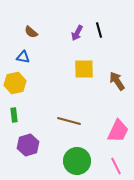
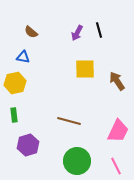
yellow square: moved 1 px right
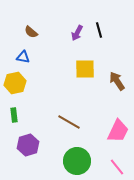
brown line: moved 1 px down; rotated 15 degrees clockwise
pink line: moved 1 px right, 1 px down; rotated 12 degrees counterclockwise
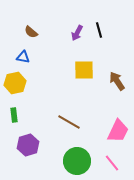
yellow square: moved 1 px left, 1 px down
pink line: moved 5 px left, 4 px up
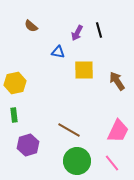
brown semicircle: moved 6 px up
blue triangle: moved 35 px right, 5 px up
brown line: moved 8 px down
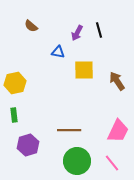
brown line: rotated 30 degrees counterclockwise
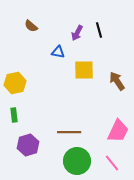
brown line: moved 2 px down
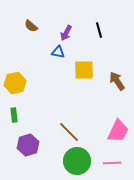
purple arrow: moved 11 px left
brown line: rotated 45 degrees clockwise
pink line: rotated 54 degrees counterclockwise
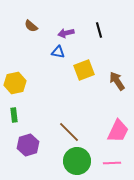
purple arrow: rotated 49 degrees clockwise
yellow square: rotated 20 degrees counterclockwise
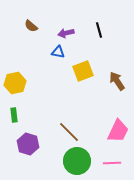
yellow square: moved 1 px left, 1 px down
purple hexagon: moved 1 px up; rotated 25 degrees counterclockwise
